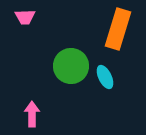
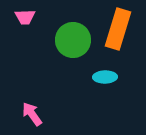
green circle: moved 2 px right, 26 px up
cyan ellipse: rotated 65 degrees counterclockwise
pink arrow: rotated 35 degrees counterclockwise
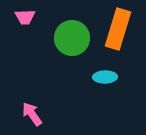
green circle: moved 1 px left, 2 px up
